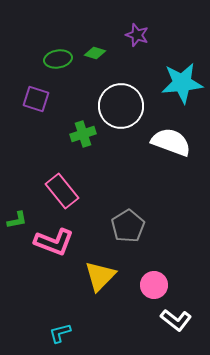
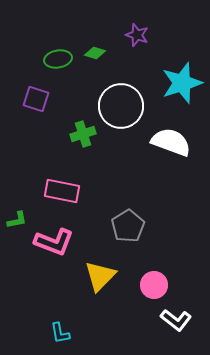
cyan star: rotated 12 degrees counterclockwise
pink rectangle: rotated 40 degrees counterclockwise
cyan L-shape: rotated 85 degrees counterclockwise
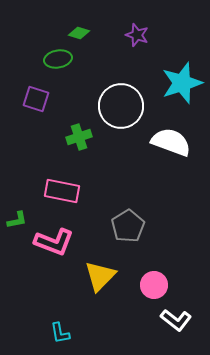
green diamond: moved 16 px left, 20 px up
green cross: moved 4 px left, 3 px down
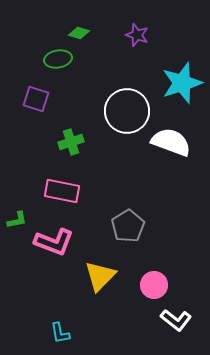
white circle: moved 6 px right, 5 px down
green cross: moved 8 px left, 5 px down
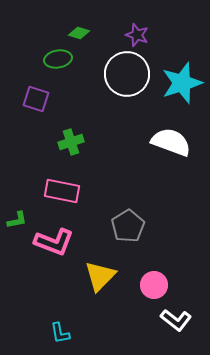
white circle: moved 37 px up
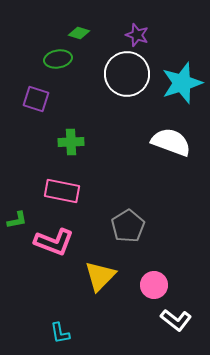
green cross: rotated 15 degrees clockwise
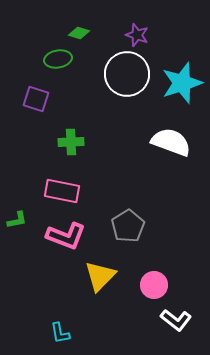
pink L-shape: moved 12 px right, 6 px up
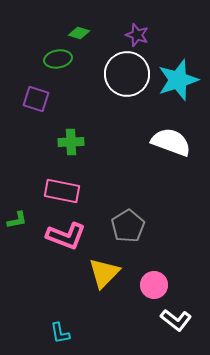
cyan star: moved 4 px left, 3 px up
yellow triangle: moved 4 px right, 3 px up
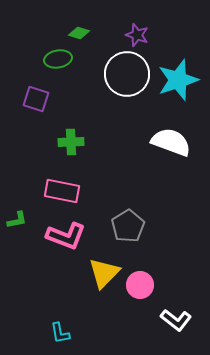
pink circle: moved 14 px left
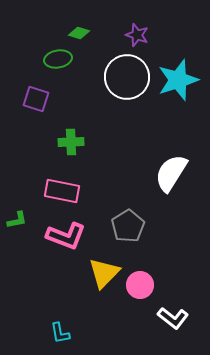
white circle: moved 3 px down
white semicircle: moved 31 px down; rotated 78 degrees counterclockwise
white L-shape: moved 3 px left, 2 px up
